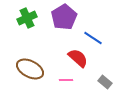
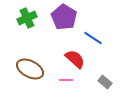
purple pentagon: rotated 10 degrees counterclockwise
red semicircle: moved 3 px left, 1 px down
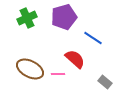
purple pentagon: rotated 25 degrees clockwise
pink line: moved 8 px left, 6 px up
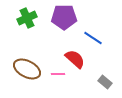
purple pentagon: rotated 15 degrees clockwise
brown ellipse: moved 3 px left
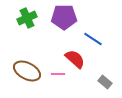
blue line: moved 1 px down
brown ellipse: moved 2 px down
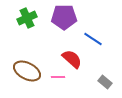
red semicircle: moved 3 px left
pink line: moved 3 px down
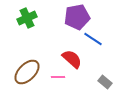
purple pentagon: moved 13 px right; rotated 10 degrees counterclockwise
brown ellipse: moved 1 px down; rotated 72 degrees counterclockwise
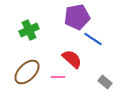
green cross: moved 2 px right, 12 px down
